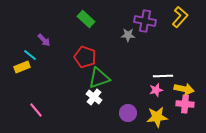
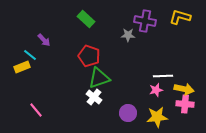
yellow L-shape: rotated 115 degrees counterclockwise
red pentagon: moved 4 px right, 1 px up
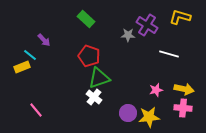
purple cross: moved 2 px right, 4 px down; rotated 20 degrees clockwise
white line: moved 6 px right, 22 px up; rotated 18 degrees clockwise
pink cross: moved 2 px left, 4 px down
yellow star: moved 8 px left
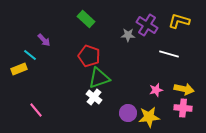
yellow L-shape: moved 1 px left, 4 px down
yellow rectangle: moved 3 px left, 2 px down
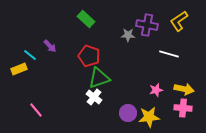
yellow L-shape: rotated 50 degrees counterclockwise
purple cross: rotated 20 degrees counterclockwise
purple arrow: moved 6 px right, 6 px down
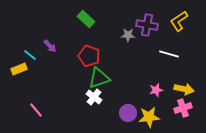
pink cross: rotated 24 degrees counterclockwise
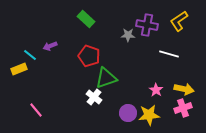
purple arrow: rotated 112 degrees clockwise
green triangle: moved 7 px right
pink star: rotated 24 degrees counterclockwise
yellow star: moved 2 px up
